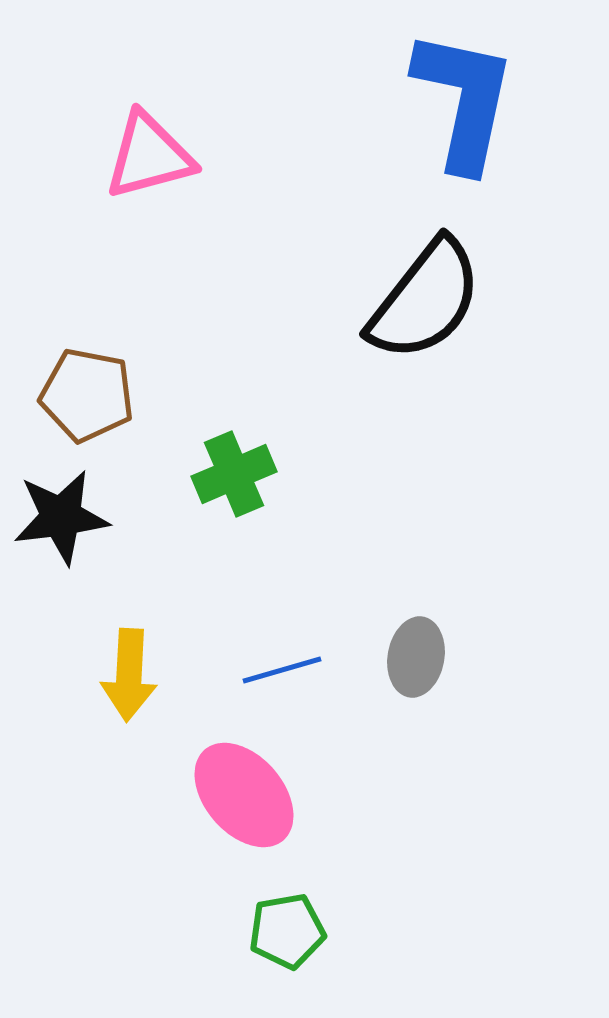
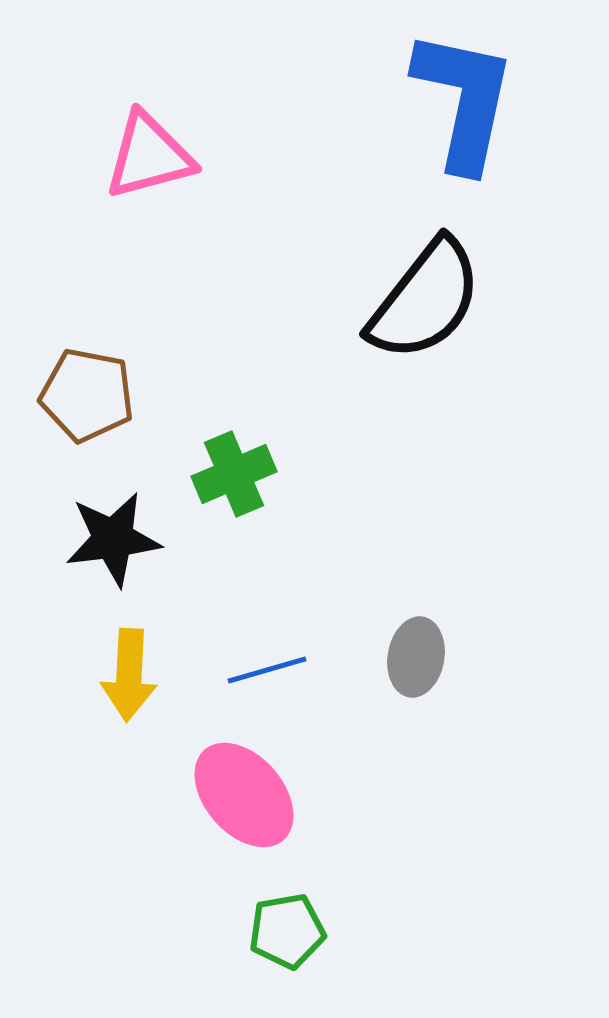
black star: moved 52 px right, 22 px down
blue line: moved 15 px left
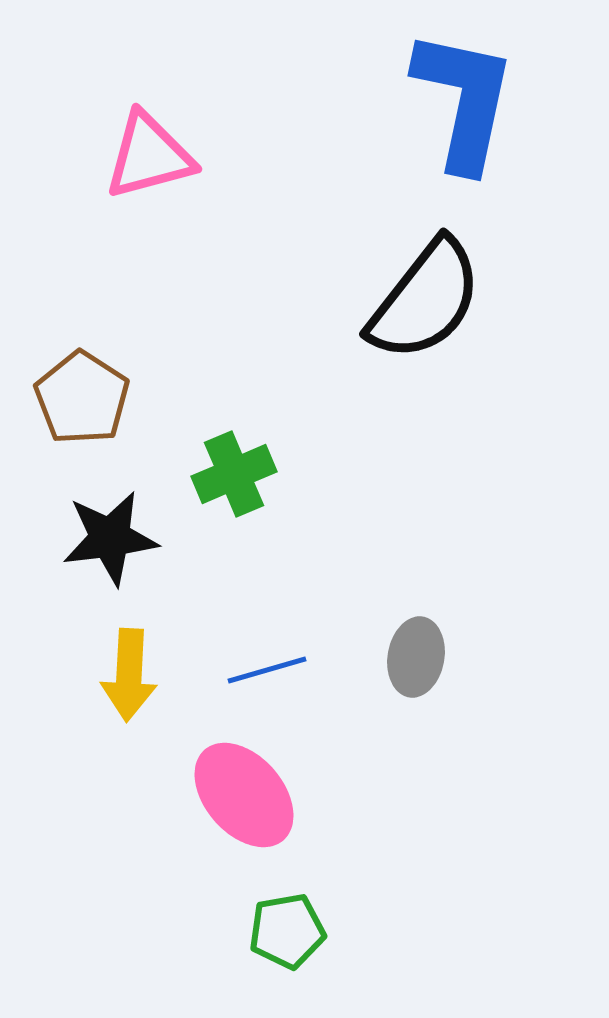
brown pentagon: moved 5 px left, 3 px down; rotated 22 degrees clockwise
black star: moved 3 px left, 1 px up
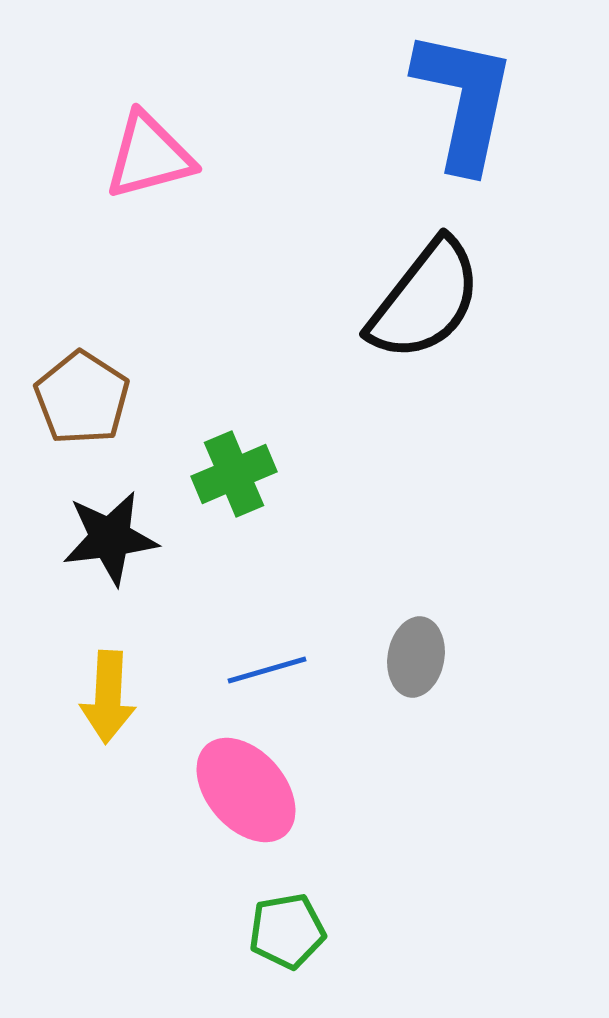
yellow arrow: moved 21 px left, 22 px down
pink ellipse: moved 2 px right, 5 px up
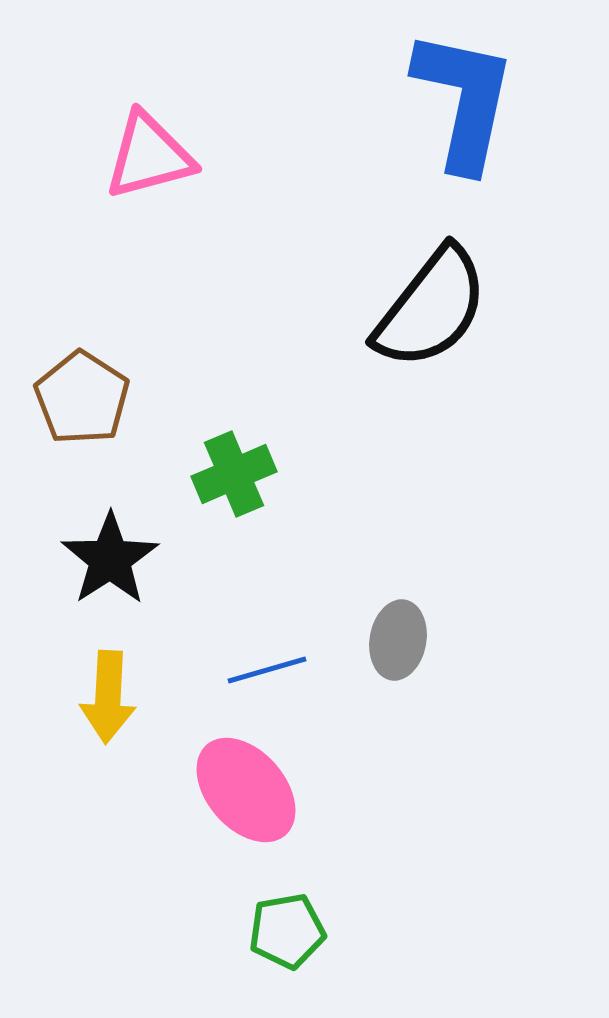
black semicircle: moved 6 px right, 8 px down
black star: moved 21 px down; rotated 26 degrees counterclockwise
gray ellipse: moved 18 px left, 17 px up
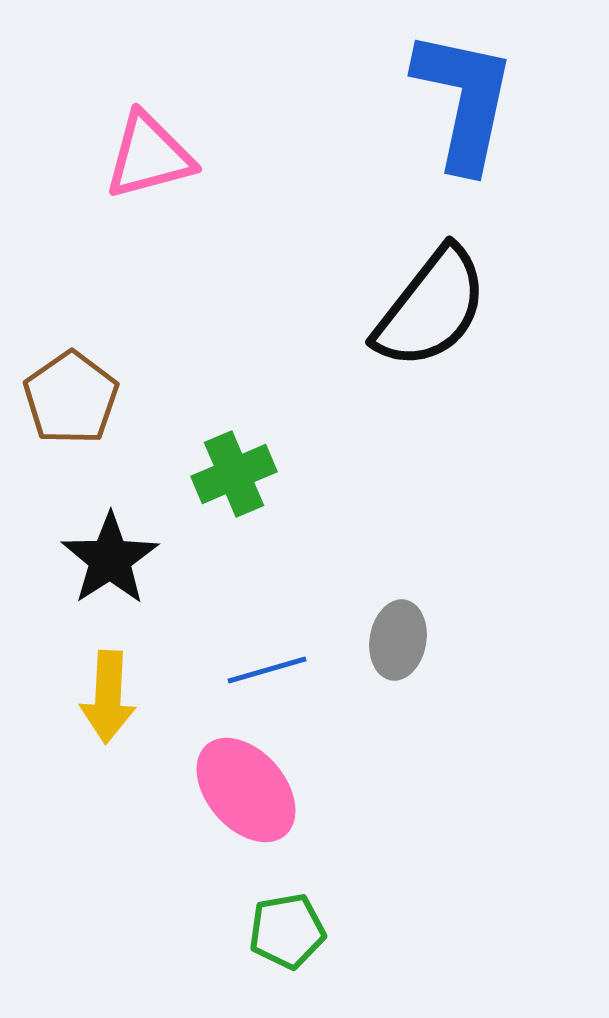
brown pentagon: moved 11 px left; rotated 4 degrees clockwise
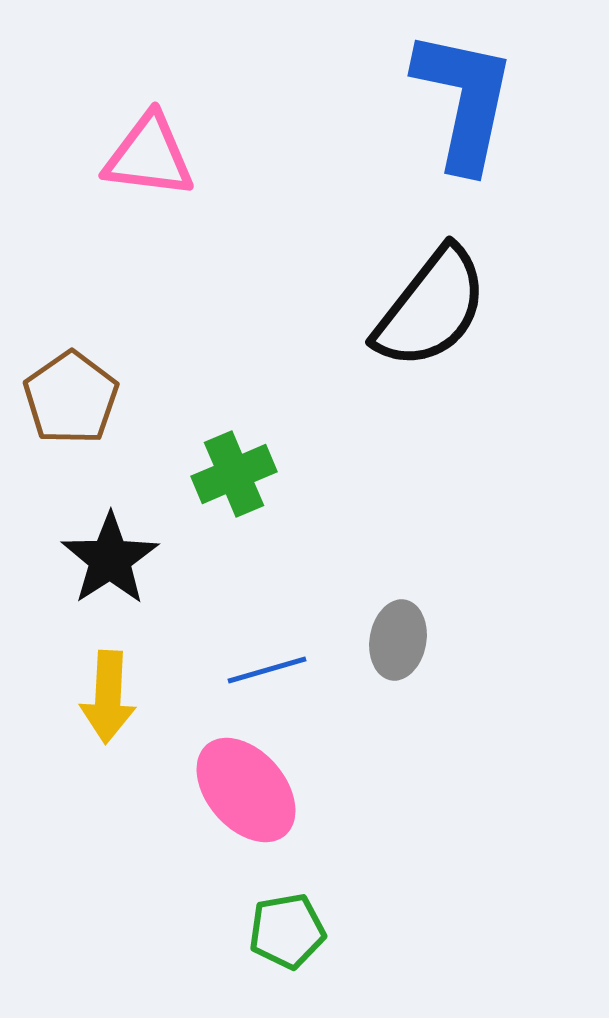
pink triangle: rotated 22 degrees clockwise
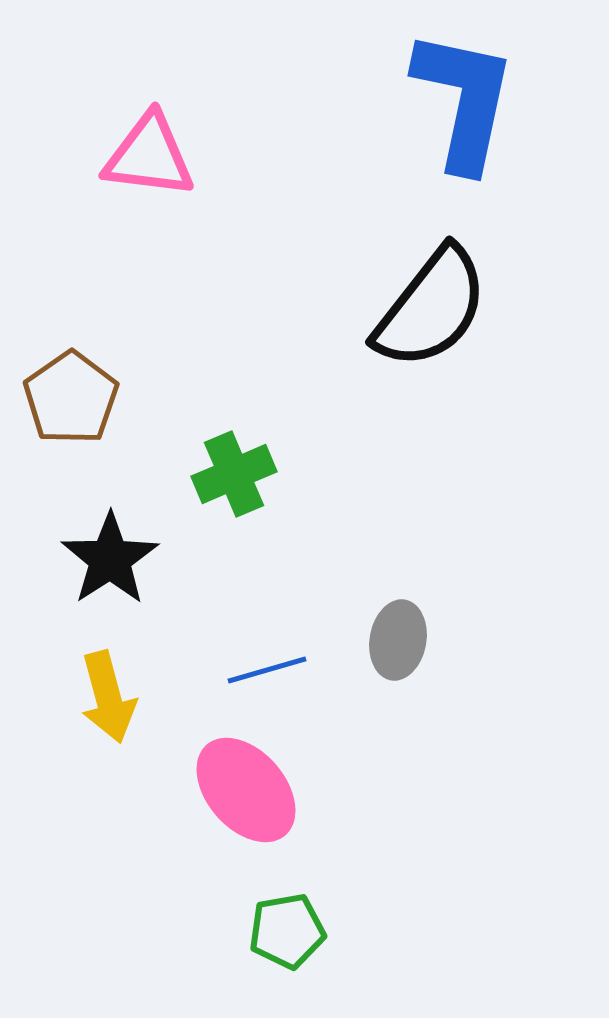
yellow arrow: rotated 18 degrees counterclockwise
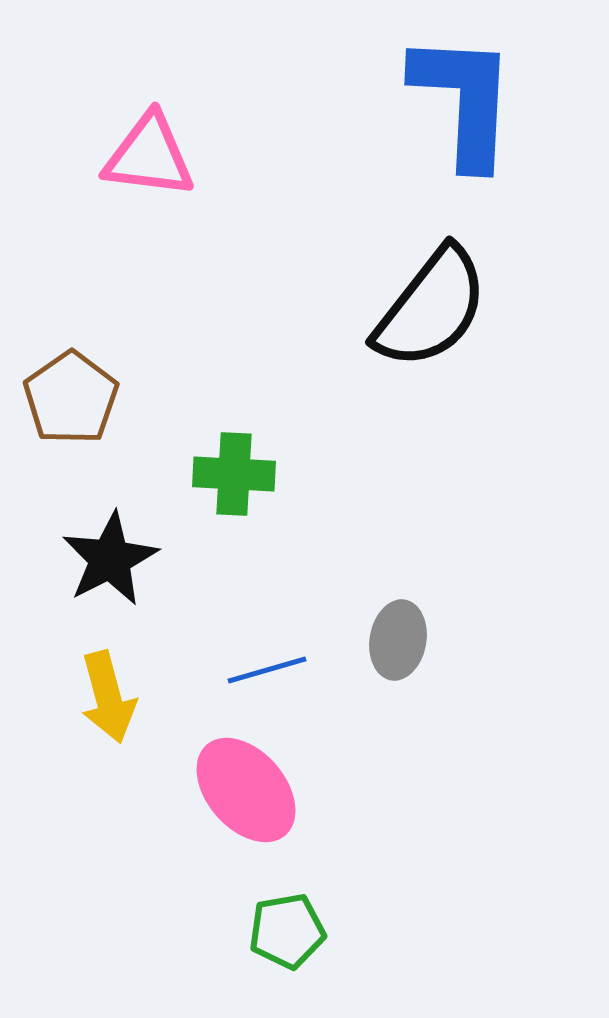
blue L-shape: rotated 9 degrees counterclockwise
green cross: rotated 26 degrees clockwise
black star: rotated 6 degrees clockwise
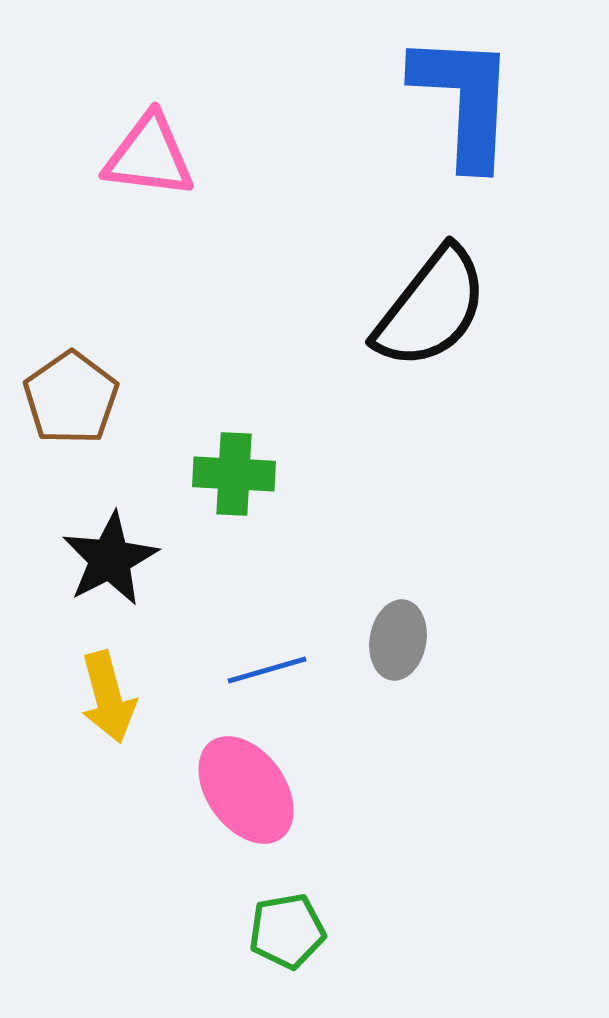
pink ellipse: rotated 5 degrees clockwise
